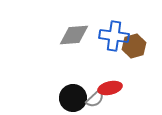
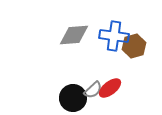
red ellipse: rotated 25 degrees counterclockwise
gray semicircle: moved 2 px left, 9 px up
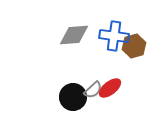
black circle: moved 1 px up
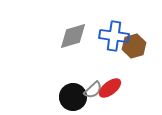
gray diamond: moved 1 px left, 1 px down; rotated 12 degrees counterclockwise
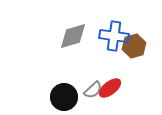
black circle: moved 9 px left
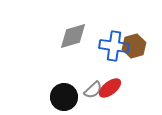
blue cross: moved 10 px down
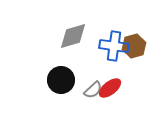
black circle: moved 3 px left, 17 px up
